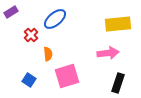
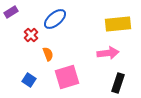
orange semicircle: rotated 16 degrees counterclockwise
pink square: moved 1 px down
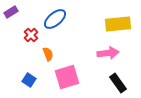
black rectangle: rotated 54 degrees counterclockwise
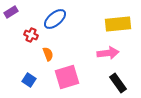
red cross: rotated 24 degrees counterclockwise
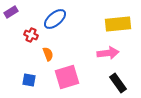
blue square: rotated 24 degrees counterclockwise
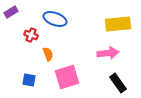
blue ellipse: rotated 60 degrees clockwise
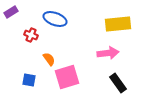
orange semicircle: moved 1 px right, 5 px down; rotated 16 degrees counterclockwise
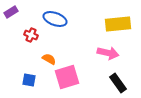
pink arrow: rotated 20 degrees clockwise
orange semicircle: rotated 24 degrees counterclockwise
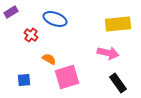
red cross: rotated 16 degrees clockwise
blue square: moved 5 px left; rotated 16 degrees counterclockwise
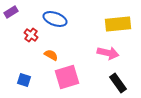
orange semicircle: moved 2 px right, 4 px up
blue square: rotated 24 degrees clockwise
